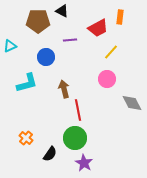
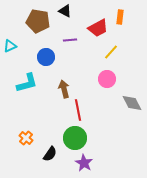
black triangle: moved 3 px right
brown pentagon: rotated 10 degrees clockwise
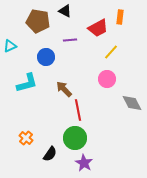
brown arrow: rotated 30 degrees counterclockwise
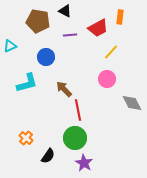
purple line: moved 5 px up
black semicircle: moved 2 px left, 2 px down
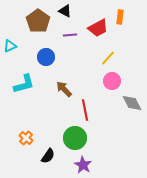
brown pentagon: rotated 25 degrees clockwise
yellow line: moved 3 px left, 6 px down
pink circle: moved 5 px right, 2 px down
cyan L-shape: moved 3 px left, 1 px down
red line: moved 7 px right
purple star: moved 1 px left, 2 px down
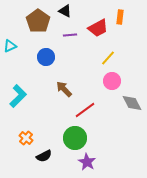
cyan L-shape: moved 6 px left, 12 px down; rotated 30 degrees counterclockwise
red line: rotated 65 degrees clockwise
black semicircle: moved 4 px left; rotated 28 degrees clockwise
purple star: moved 4 px right, 3 px up
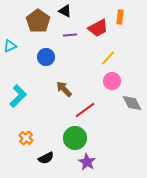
black semicircle: moved 2 px right, 2 px down
